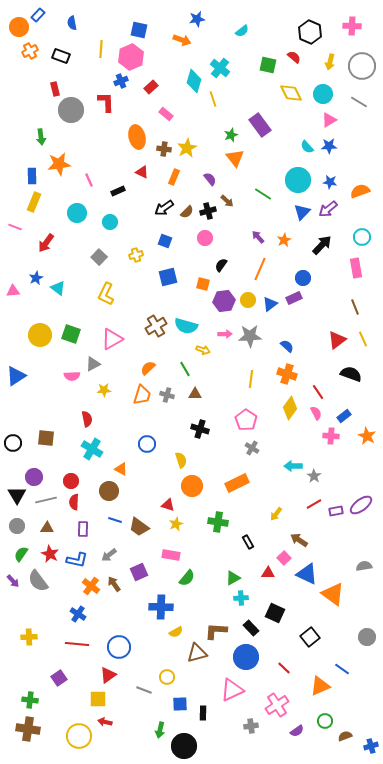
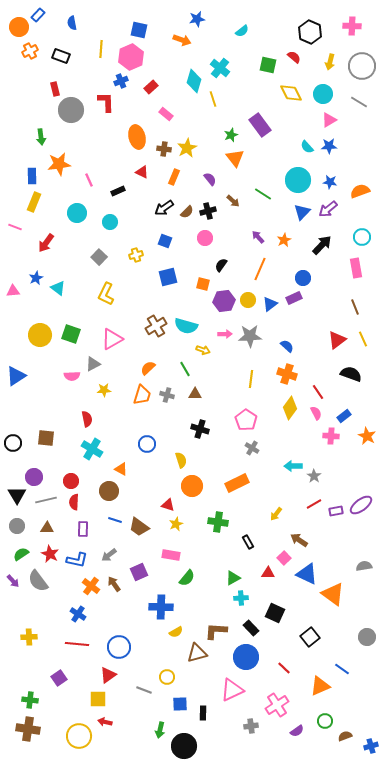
brown arrow at (227, 201): moved 6 px right
green semicircle at (21, 554): rotated 21 degrees clockwise
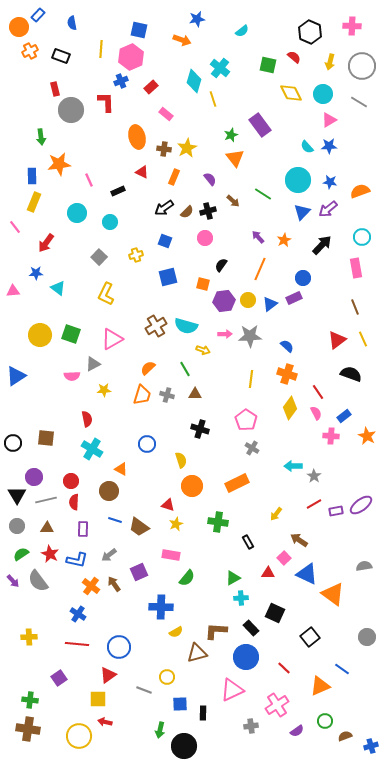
pink line at (15, 227): rotated 32 degrees clockwise
blue star at (36, 278): moved 5 px up; rotated 24 degrees clockwise
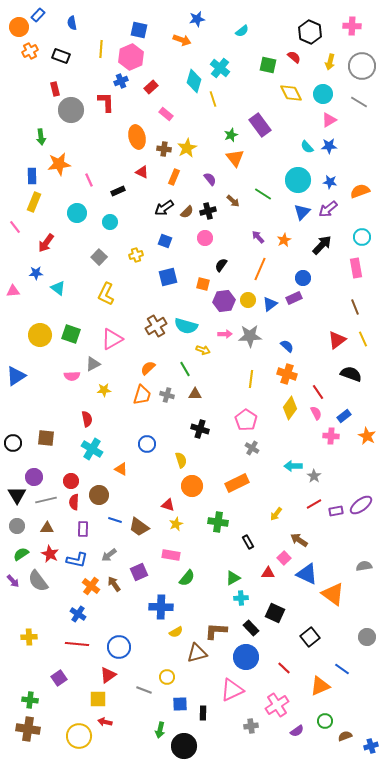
brown circle at (109, 491): moved 10 px left, 4 px down
